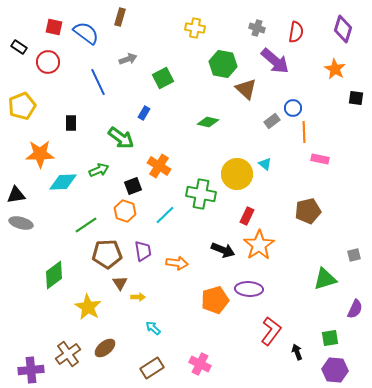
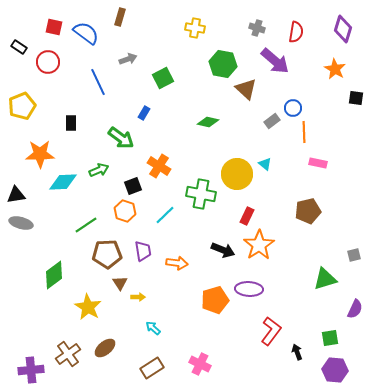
pink rectangle at (320, 159): moved 2 px left, 4 px down
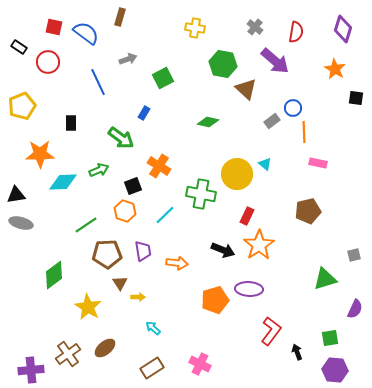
gray cross at (257, 28): moved 2 px left, 1 px up; rotated 21 degrees clockwise
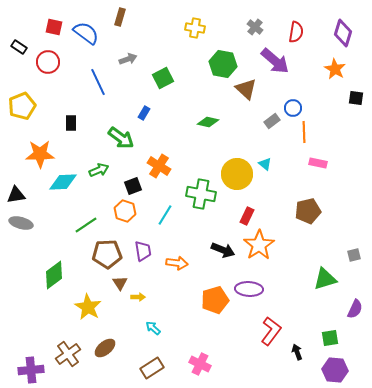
purple diamond at (343, 29): moved 4 px down
cyan line at (165, 215): rotated 15 degrees counterclockwise
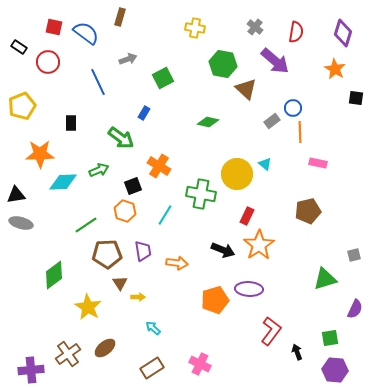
orange line at (304, 132): moved 4 px left
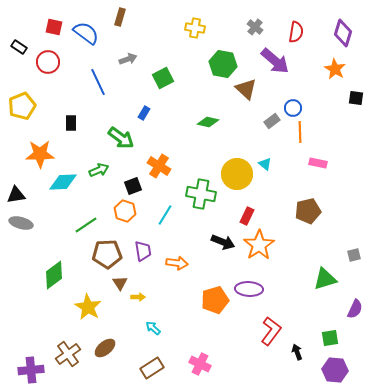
black arrow at (223, 250): moved 8 px up
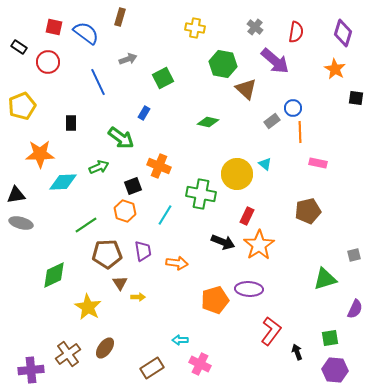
orange cross at (159, 166): rotated 10 degrees counterclockwise
green arrow at (99, 170): moved 3 px up
green diamond at (54, 275): rotated 12 degrees clockwise
cyan arrow at (153, 328): moved 27 px right, 12 px down; rotated 42 degrees counterclockwise
brown ellipse at (105, 348): rotated 15 degrees counterclockwise
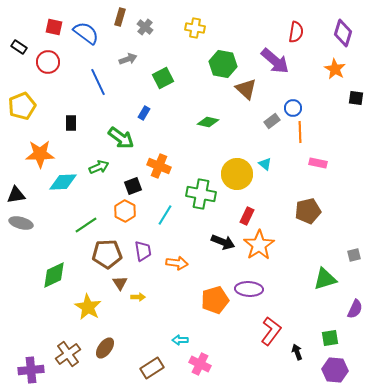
gray cross at (255, 27): moved 110 px left
orange hexagon at (125, 211): rotated 10 degrees clockwise
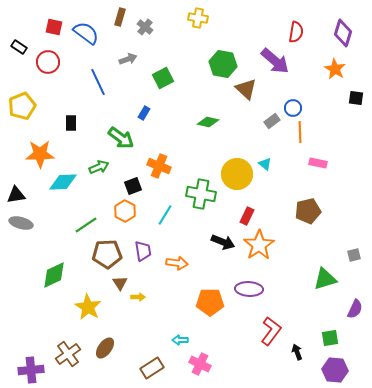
yellow cross at (195, 28): moved 3 px right, 10 px up
orange pentagon at (215, 300): moved 5 px left, 2 px down; rotated 16 degrees clockwise
